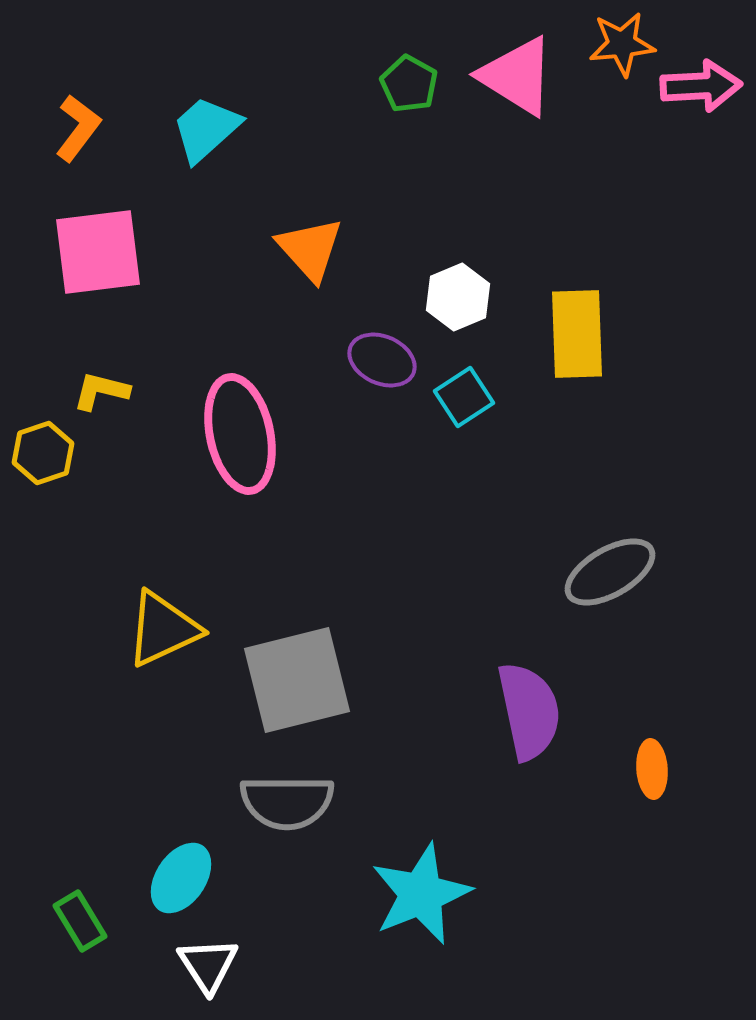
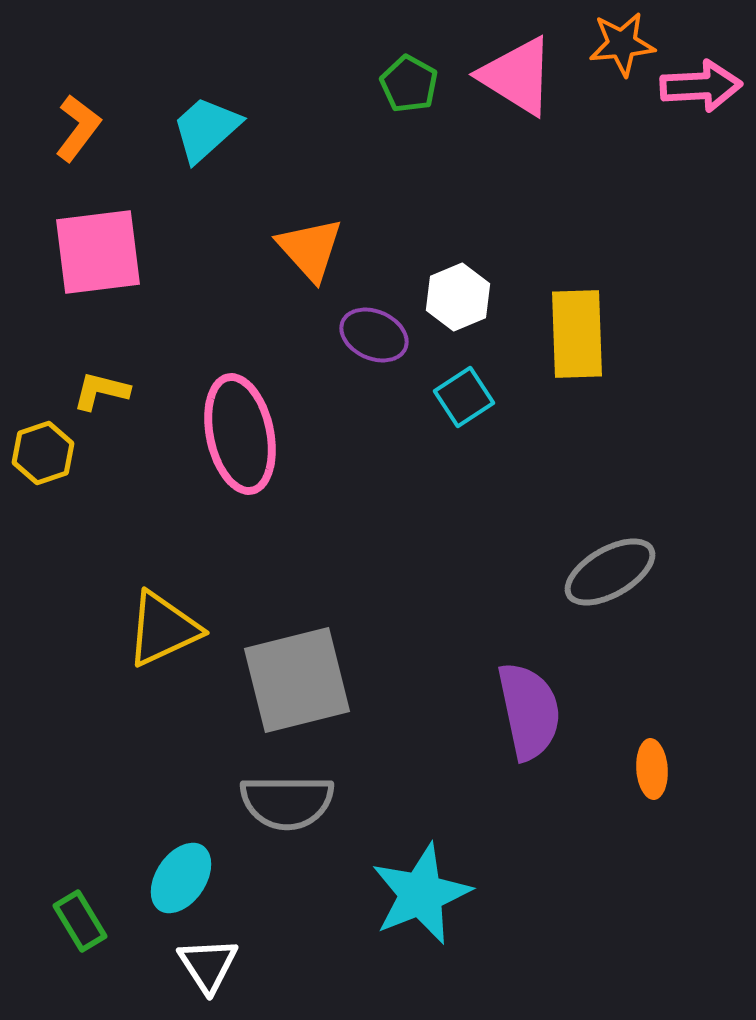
purple ellipse: moved 8 px left, 25 px up
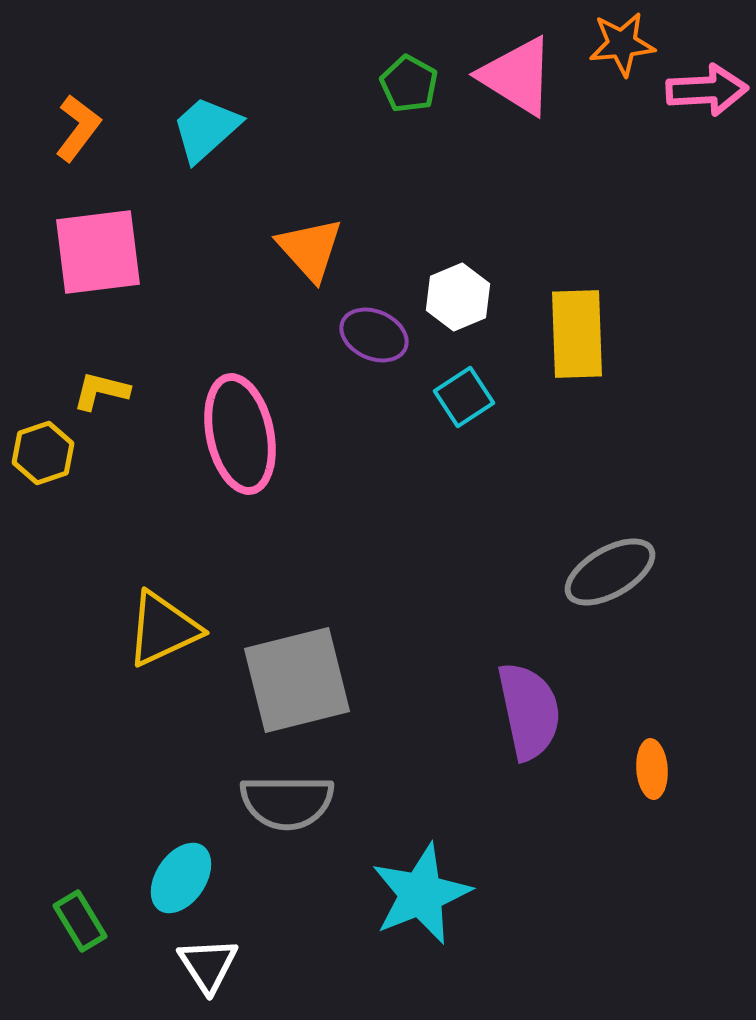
pink arrow: moved 6 px right, 4 px down
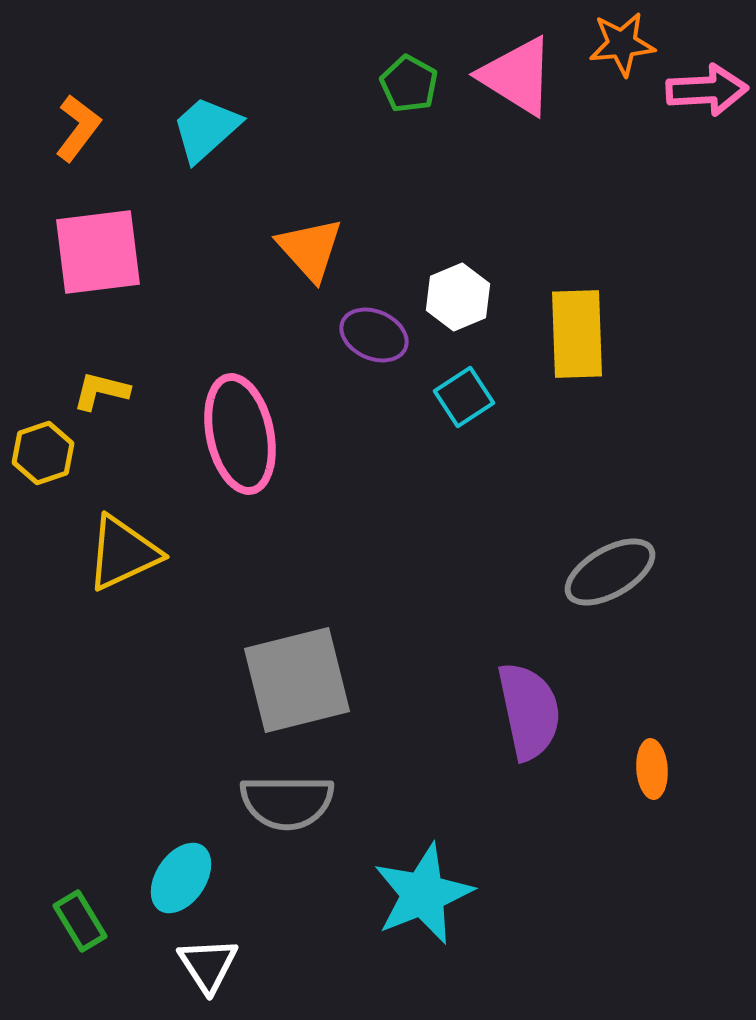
yellow triangle: moved 40 px left, 76 px up
cyan star: moved 2 px right
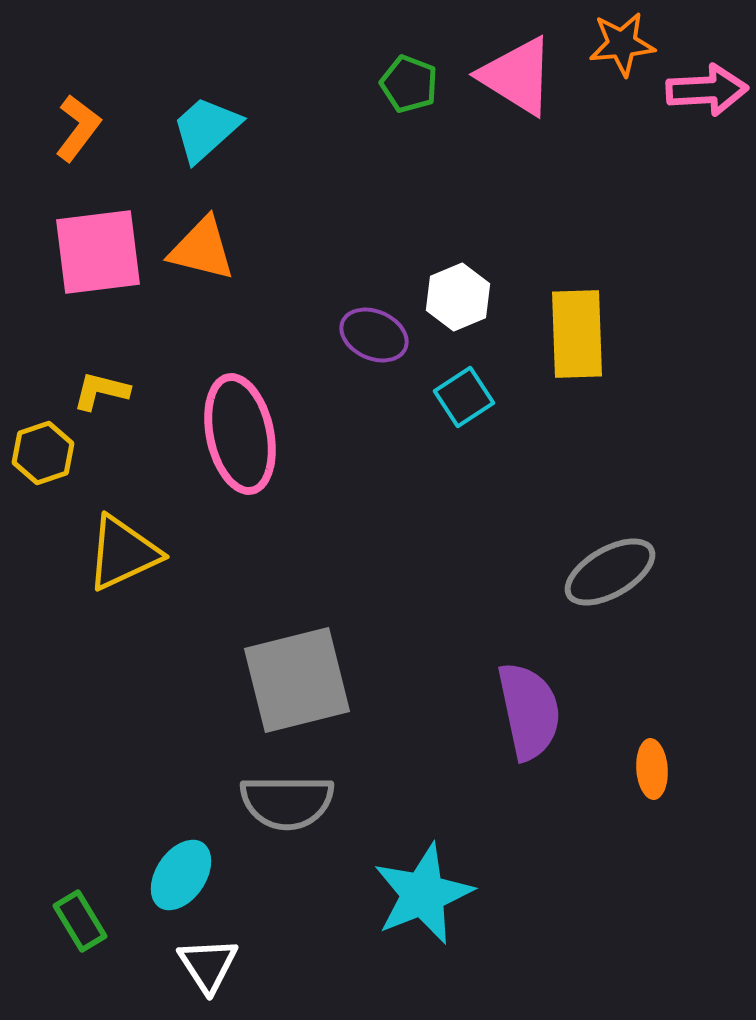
green pentagon: rotated 8 degrees counterclockwise
orange triangle: moved 108 px left; rotated 34 degrees counterclockwise
cyan ellipse: moved 3 px up
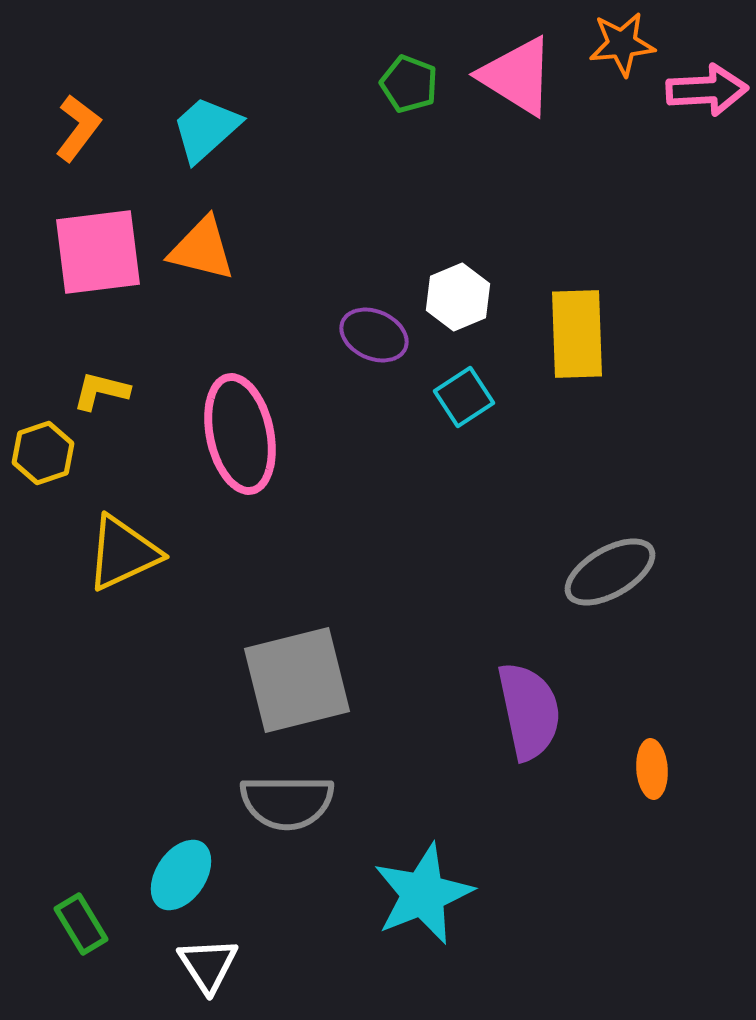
green rectangle: moved 1 px right, 3 px down
